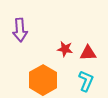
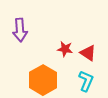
red triangle: rotated 36 degrees clockwise
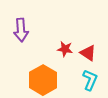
purple arrow: moved 1 px right
cyan L-shape: moved 4 px right, 1 px up
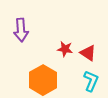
cyan L-shape: moved 1 px right, 1 px down
